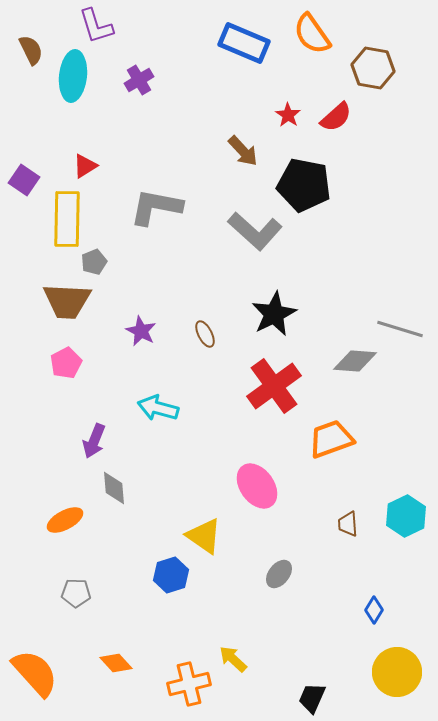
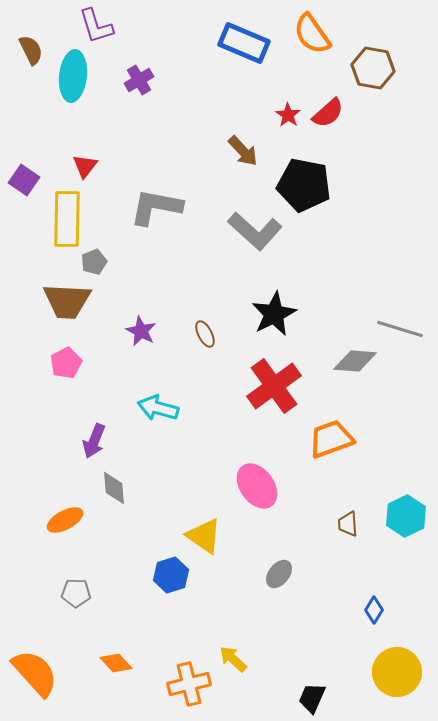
red semicircle at (336, 117): moved 8 px left, 4 px up
red triangle at (85, 166): rotated 20 degrees counterclockwise
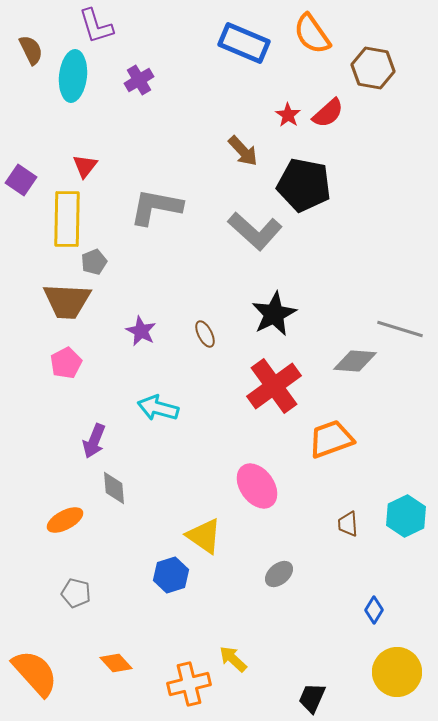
purple square at (24, 180): moved 3 px left
gray ellipse at (279, 574): rotated 12 degrees clockwise
gray pentagon at (76, 593): rotated 12 degrees clockwise
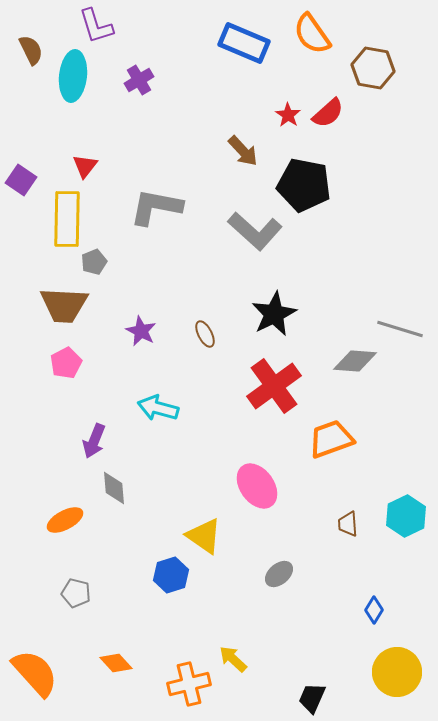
brown trapezoid at (67, 301): moved 3 px left, 4 px down
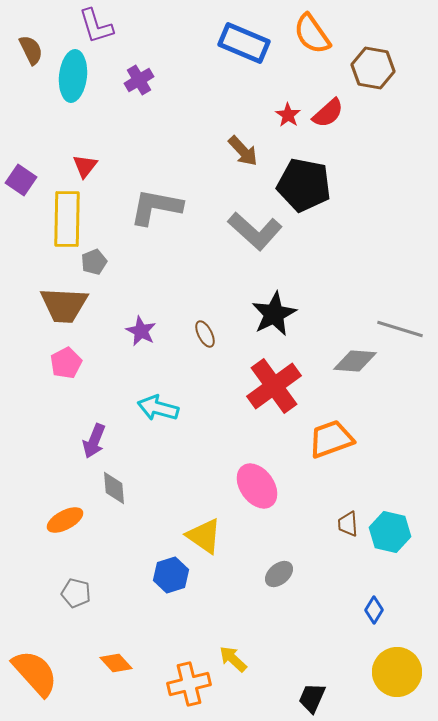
cyan hexagon at (406, 516): moved 16 px left, 16 px down; rotated 21 degrees counterclockwise
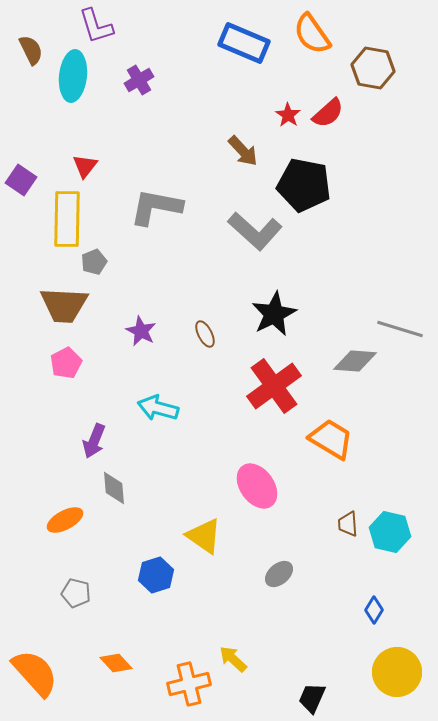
orange trapezoid at (331, 439): rotated 51 degrees clockwise
blue hexagon at (171, 575): moved 15 px left
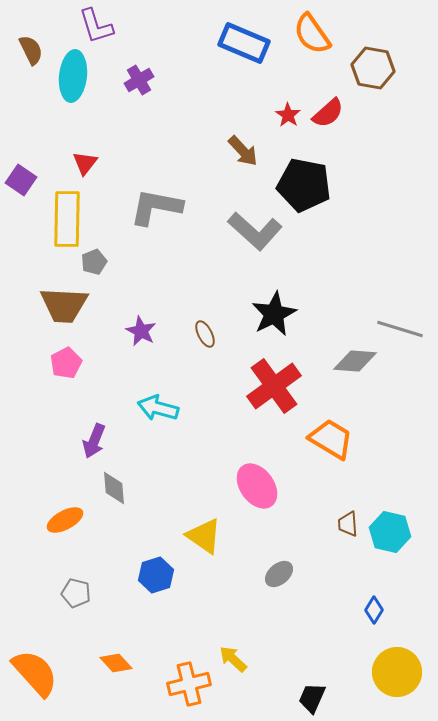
red triangle at (85, 166): moved 3 px up
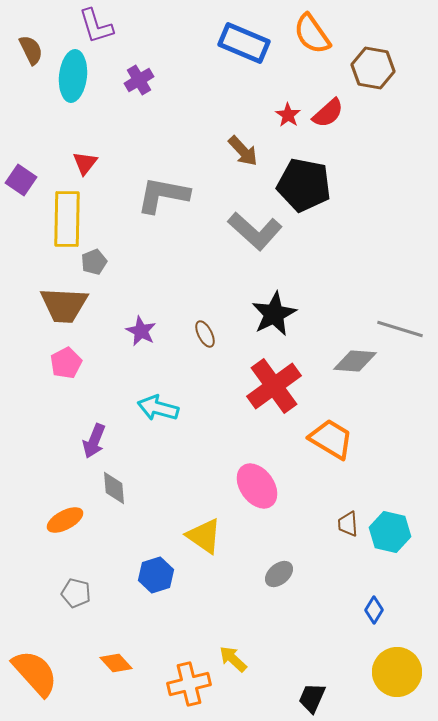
gray L-shape at (156, 207): moved 7 px right, 12 px up
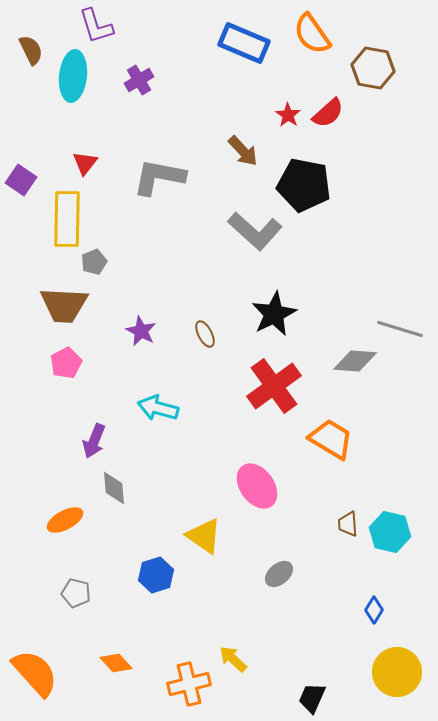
gray L-shape at (163, 195): moved 4 px left, 18 px up
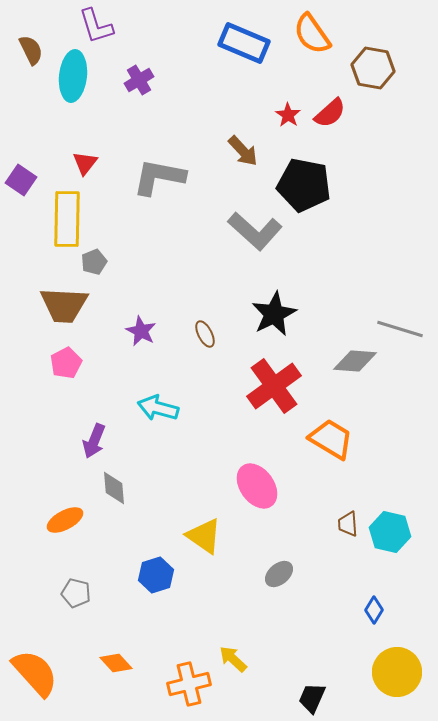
red semicircle at (328, 113): moved 2 px right
